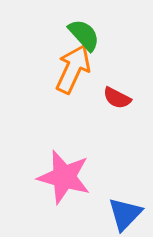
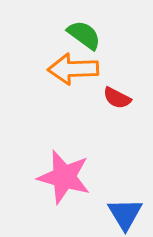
green semicircle: rotated 12 degrees counterclockwise
orange arrow: rotated 117 degrees counterclockwise
blue triangle: rotated 15 degrees counterclockwise
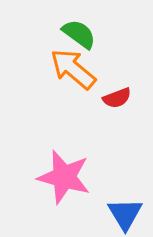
green semicircle: moved 5 px left, 1 px up
orange arrow: rotated 42 degrees clockwise
red semicircle: rotated 48 degrees counterclockwise
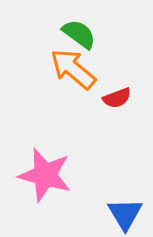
pink star: moved 19 px left, 2 px up
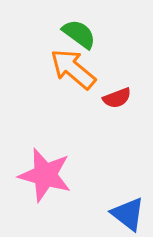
blue triangle: moved 3 px right; rotated 21 degrees counterclockwise
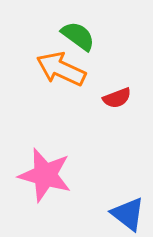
green semicircle: moved 1 px left, 2 px down
orange arrow: moved 12 px left; rotated 15 degrees counterclockwise
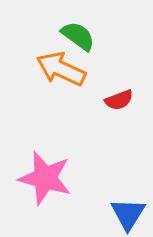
red semicircle: moved 2 px right, 2 px down
pink star: moved 3 px down
blue triangle: rotated 24 degrees clockwise
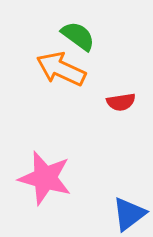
red semicircle: moved 2 px right, 2 px down; rotated 12 degrees clockwise
blue triangle: moved 1 px right; rotated 21 degrees clockwise
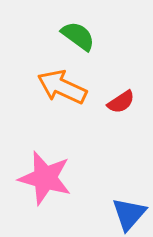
orange arrow: moved 1 px right, 18 px down
red semicircle: rotated 24 degrees counterclockwise
blue triangle: rotated 12 degrees counterclockwise
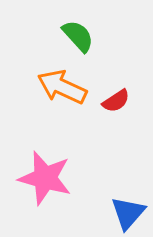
green semicircle: rotated 12 degrees clockwise
red semicircle: moved 5 px left, 1 px up
blue triangle: moved 1 px left, 1 px up
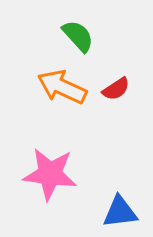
red semicircle: moved 12 px up
pink star: moved 5 px right, 4 px up; rotated 8 degrees counterclockwise
blue triangle: moved 8 px left, 1 px up; rotated 42 degrees clockwise
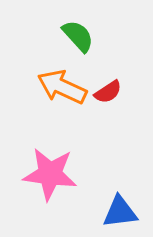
red semicircle: moved 8 px left, 3 px down
